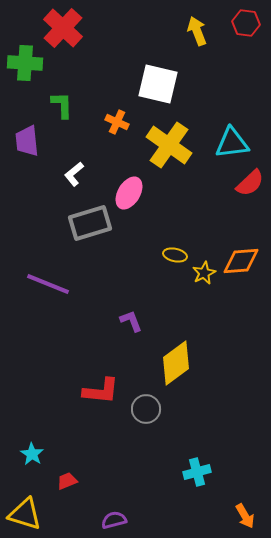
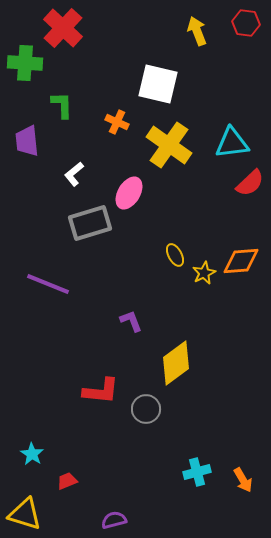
yellow ellipse: rotated 50 degrees clockwise
orange arrow: moved 2 px left, 36 px up
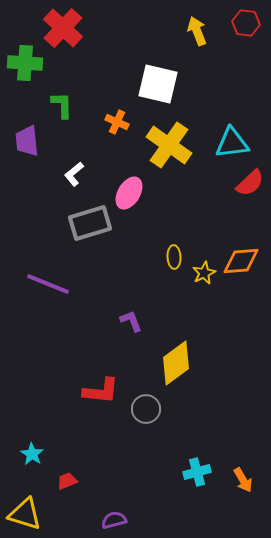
yellow ellipse: moved 1 px left, 2 px down; rotated 25 degrees clockwise
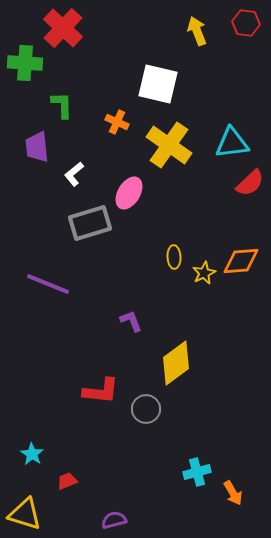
purple trapezoid: moved 10 px right, 6 px down
orange arrow: moved 10 px left, 13 px down
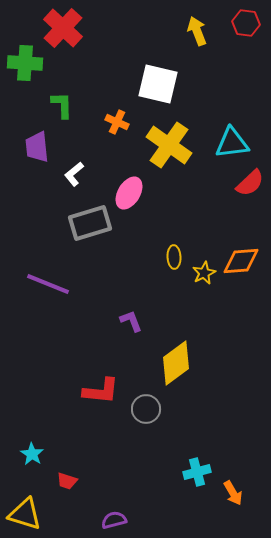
red trapezoid: rotated 140 degrees counterclockwise
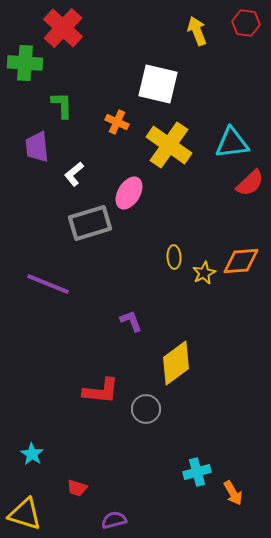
red trapezoid: moved 10 px right, 7 px down
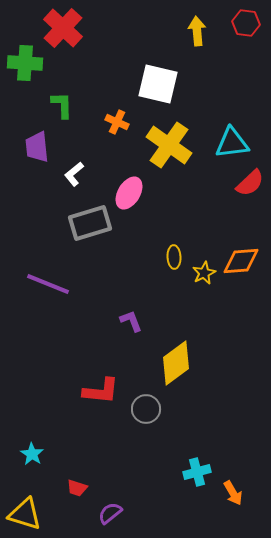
yellow arrow: rotated 16 degrees clockwise
purple semicircle: moved 4 px left, 7 px up; rotated 25 degrees counterclockwise
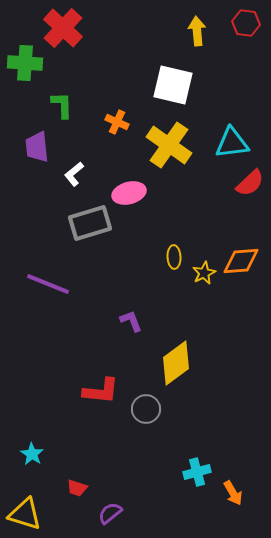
white square: moved 15 px right, 1 px down
pink ellipse: rotated 44 degrees clockwise
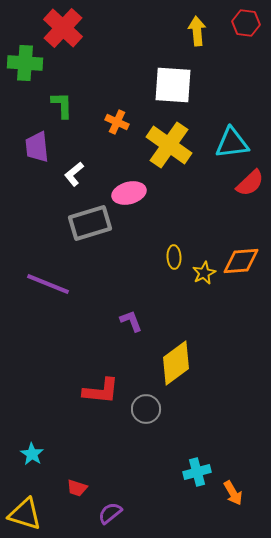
white square: rotated 9 degrees counterclockwise
